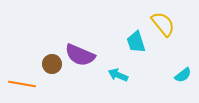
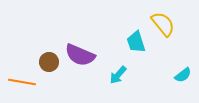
brown circle: moved 3 px left, 2 px up
cyan arrow: rotated 72 degrees counterclockwise
orange line: moved 2 px up
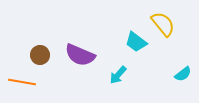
cyan trapezoid: rotated 35 degrees counterclockwise
brown circle: moved 9 px left, 7 px up
cyan semicircle: moved 1 px up
